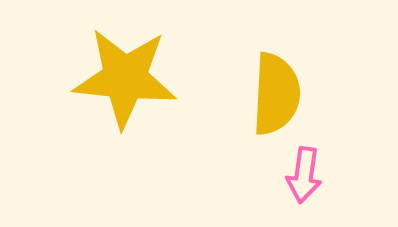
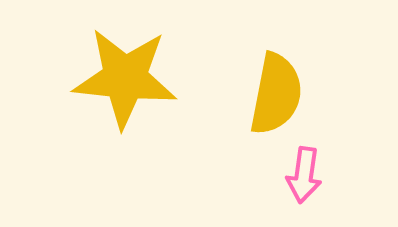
yellow semicircle: rotated 8 degrees clockwise
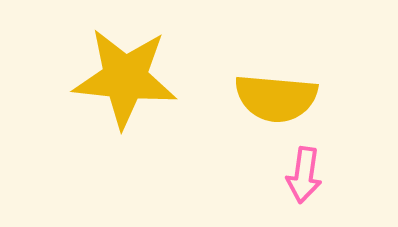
yellow semicircle: moved 4 px down; rotated 84 degrees clockwise
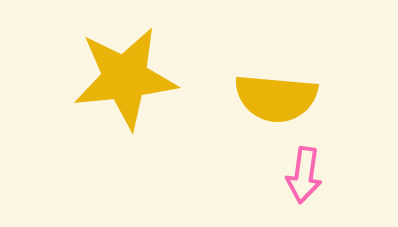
yellow star: rotated 12 degrees counterclockwise
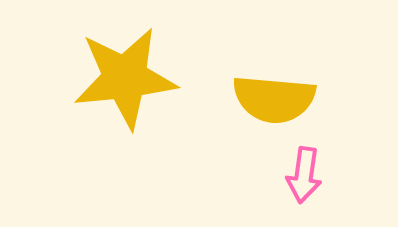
yellow semicircle: moved 2 px left, 1 px down
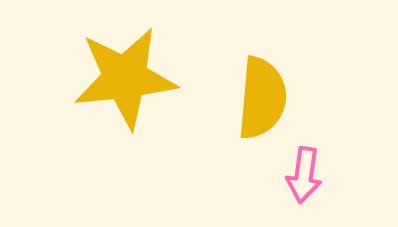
yellow semicircle: moved 12 px left, 1 px up; rotated 90 degrees counterclockwise
